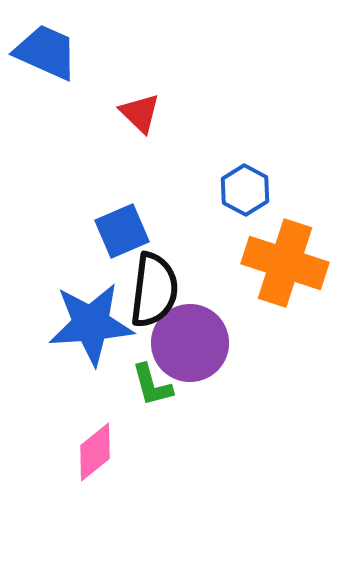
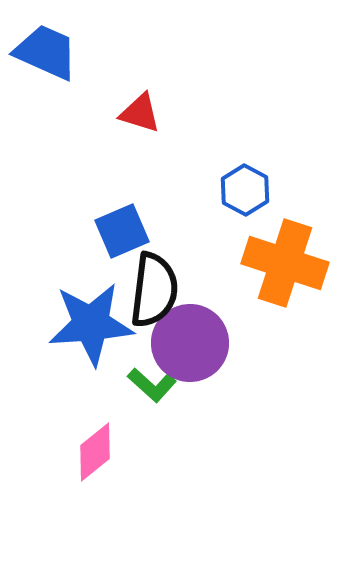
red triangle: rotated 27 degrees counterclockwise
green L-shape: rotated 33 degrees counterclockwise
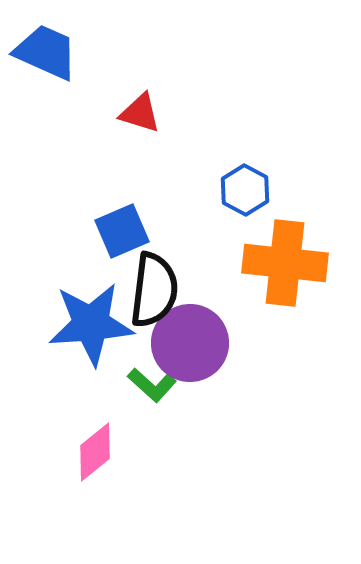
orange cross: rotated 12 degrees counterclockwise
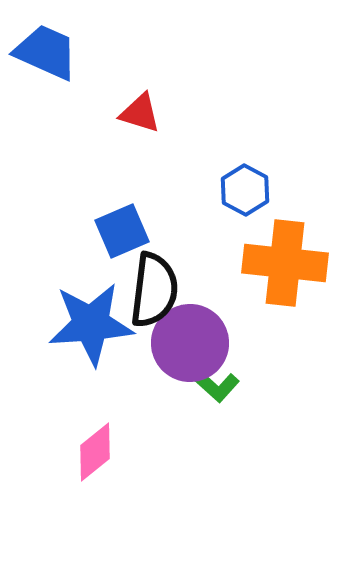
green L-shape: moved 63 px right
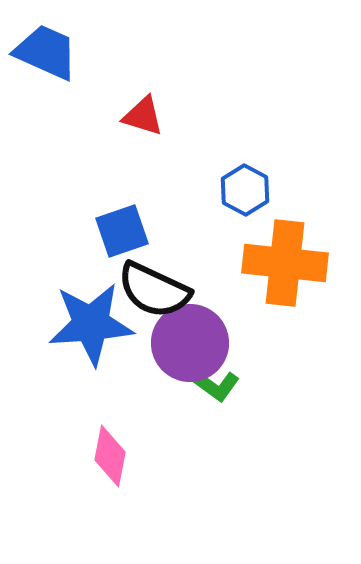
red triangle: moved 3 px right, 3 px down
blue square: rotated 4 degrees clockwise
black semicircle: rotated 108 degrees clockwise
green L-shape: rotated 6 degrees counterclockwise
pink diamond: moved 15 px right, 4 px down; rotated 40 degrees counterclockwise
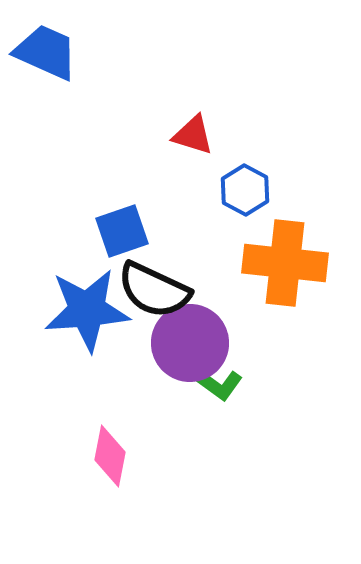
red triangle: moved 50 px right, 19 px down
blue star: moved 4 px left, 14 px up
green L-shape: moved 3 px right, 1 px up
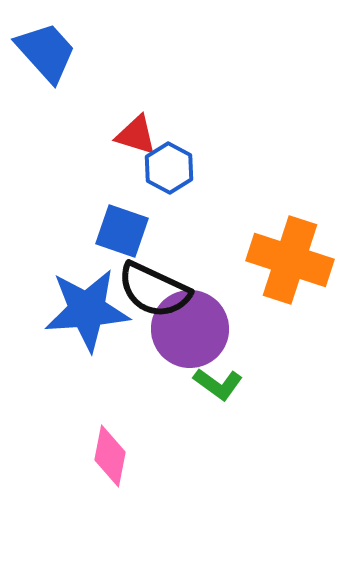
blue trapezoid: rotated 24 degrees clockwise
red triangle: moved 57 px left
blue hexagon: moved 76 px left, 22 px up
blue square: rotated 38 degrees clockwise
orange cross: moved 5 px right, 3 px up; rotated 12 degrees clockwise
purple circle: moved 14 px up
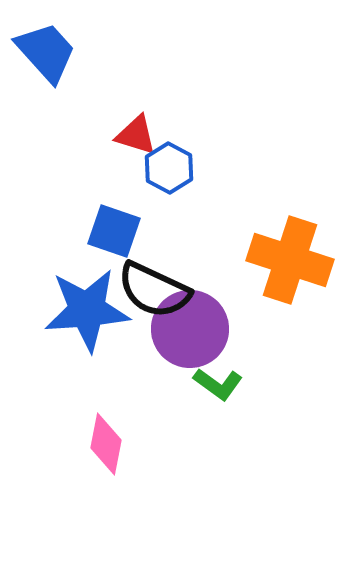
blue square: moved 8 px left
pink diamond: moved 4 px left, 12 px up
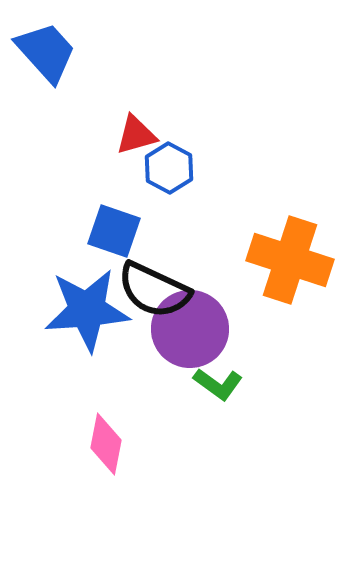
red triangle: rotated 33 degrees counterclockwise
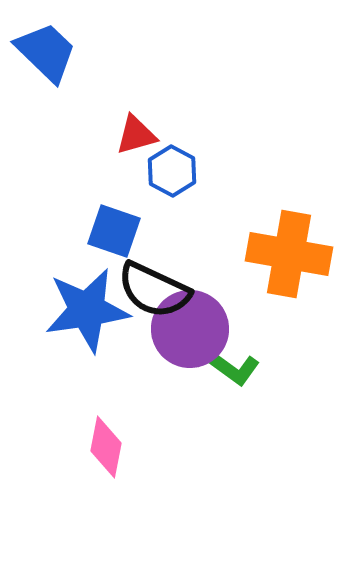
blue trapezoid: rotated 4 degrees counterclockwise
blue hexagon: moved 3 px right, 3 px down
orange cross: moved 1 px left, 6 px up; rotated 8 degrees counterclockwise
blue star: rotated 4 degrees counterclockwise
green L-shape: moved 17 px right, 15 px up
pink diamond: moved 3 px down
